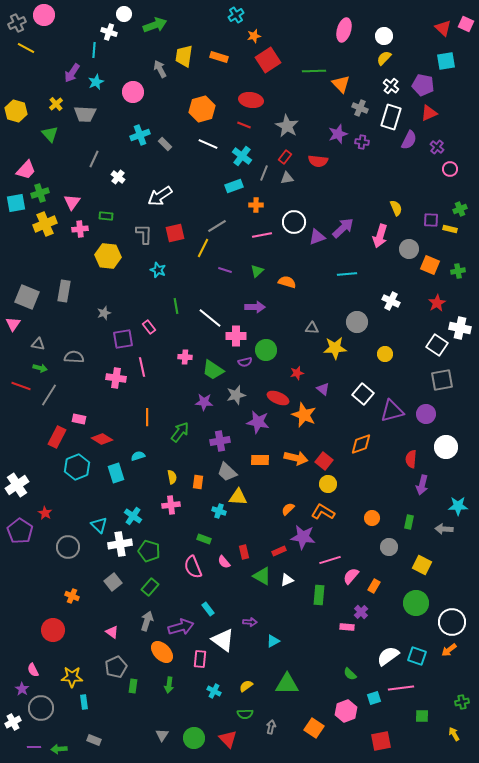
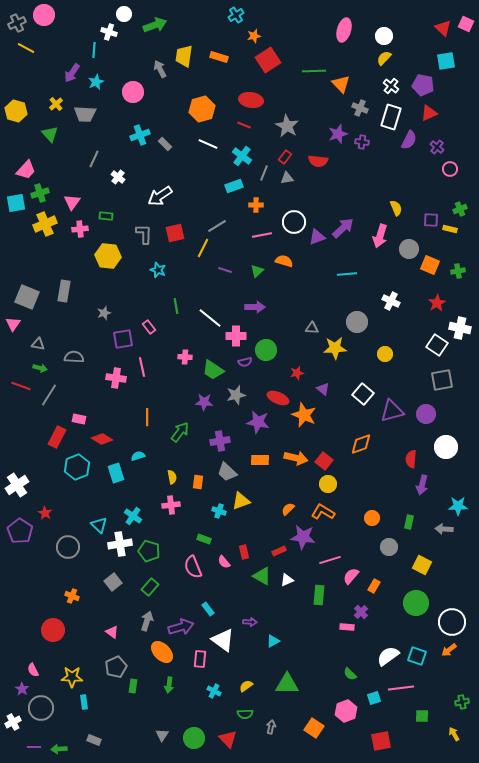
orange semicircle at (287, 282): moved 3 px left, 21 px up
yellow triangle at (238, 497): moved 3 px right, 4 px down; rotated 24 degrees counterclockwise
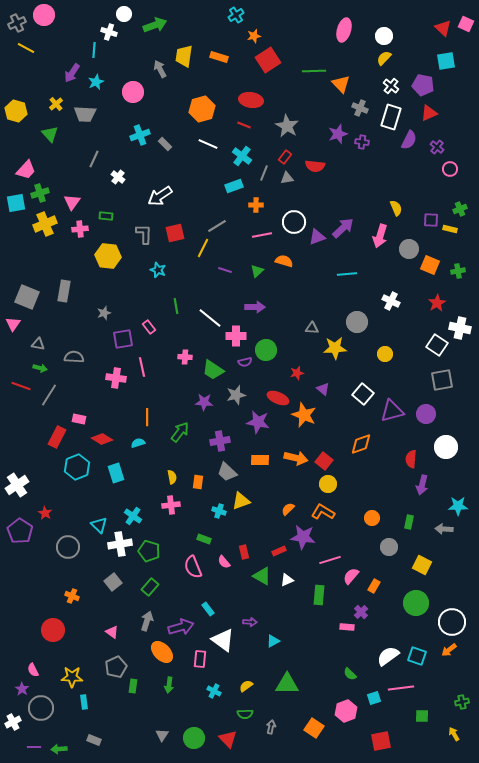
red semicircle at (318, 161): moved 3 px left, 5 px down
cyan semicircle at (138, 456): moved 13 px up
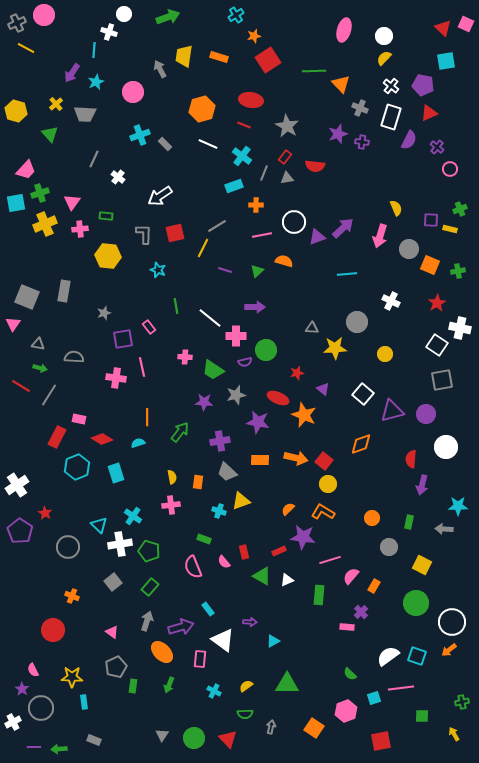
green arrow at (155, 25): moved 13 px right, 8 px up
red line at (21, 386): rotated 12 degrees clockwise
green arrow at (169, 685): rotated 14 degrees clockwise
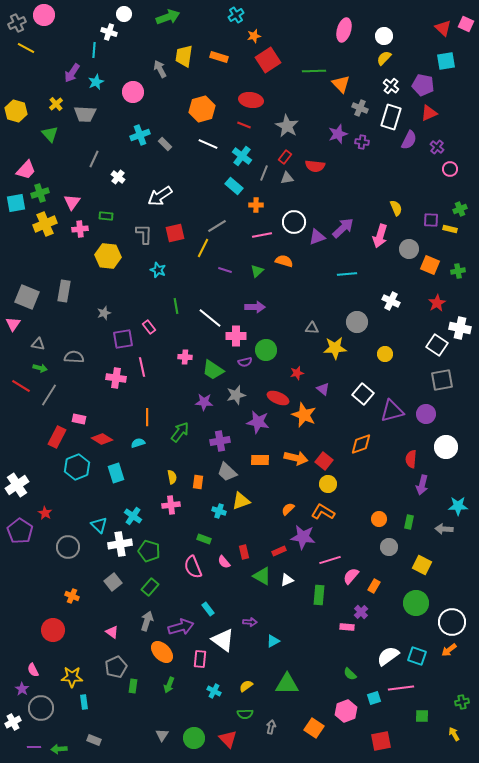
cyan rectangle at (234, 186): rotated 60 degrees clockwise
orange circle at (372, 518): moved 7 px right, 1 px down
